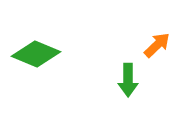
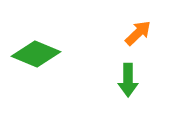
orange arrow: moved 19 px left, 12 px up
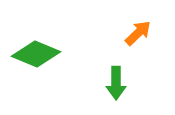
green arrow: moved 12 px left, 3 px down
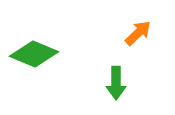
green diamond: moved 2 px left
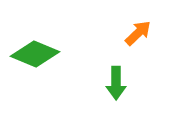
green diamond: moved 1 px right
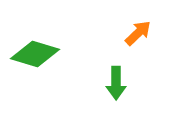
green diamond: rotated 6 degrees counterclockwise
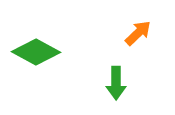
green diamond: moved 1 px right, 2 px up; rotated 12 degrees clockwise
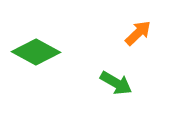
green arrow: rotated 60 degrees counterclockwise
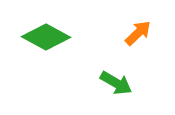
green diamond: moved 10 px right, 15 px up
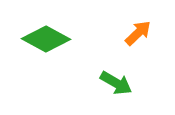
green diamond: moved 2 px down
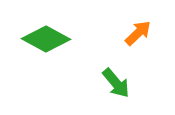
green arrow: rotated 20 degrees clockwise
